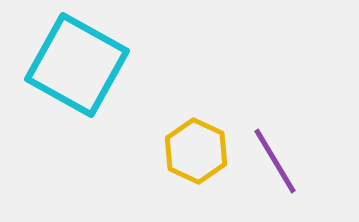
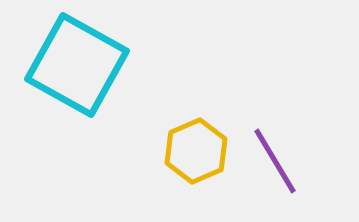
yellow hexagon: rotated 12 degrees clockwise
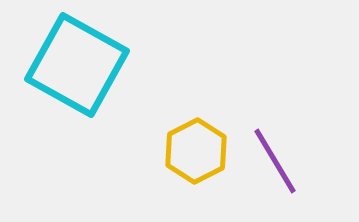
yellow hexagon: rotated 4 degrees counterclockwise
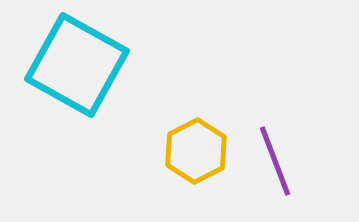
purple line: rotated 10 degrees clockwise
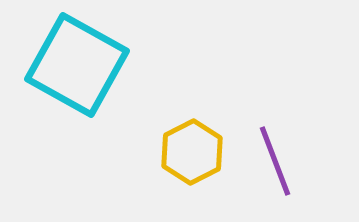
yellow hexagon: moved 4 px left, 1 px down
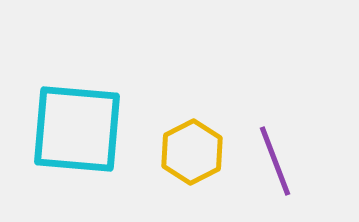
cyan square: moved 64 px down; rotated 24 degrees counterclockwise
